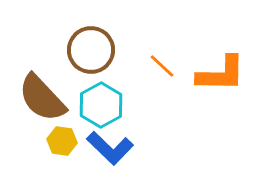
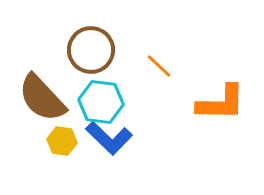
orange line: moved 3 px left
orange L-shape: moved 29 px down
cyan hexagon: moved 3 px up; rotated 24 degrees counterclockwise
blue L-shape: moved 1 px left, 10 px up
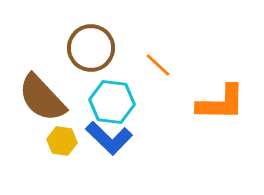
brown circle: moved 2 px up
orange line: moved 1 px left, 1 px up
cyan hexagon: moved 11 px right
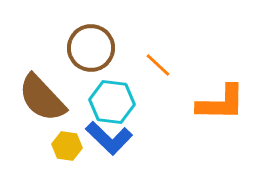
yellow hexagon: moved 5 px right, 5 px down
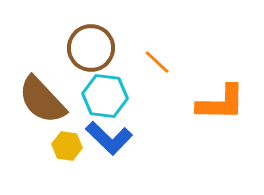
orange line: moved 1 px left, 3 px up
brown semicircle: moved 2 px down
cyan hexagon: moved 7 px left, 6 px up
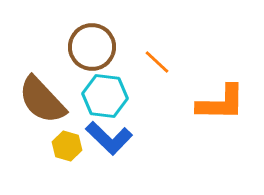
brown circle: moved 1 px right, 1 px up
yellow hexagon: rotated 8 degrees clockwise
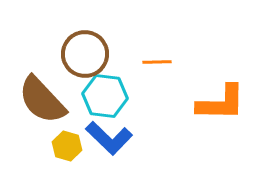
brown circle: moved 7 px left, 7 px down
orange line: rotated 44 degrees counterclockwise
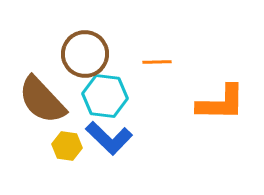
yellow hexagon: rotated 8 degrees counterclockwise
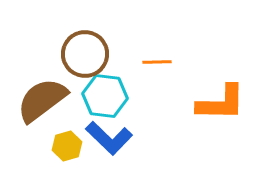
brown semicircle: rotated 96 degrees clockwise
yellow hexagon: rotated 24 degrees counterclockwise
